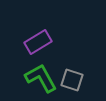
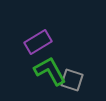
green L-shape: moved 9 px right, 7 px up
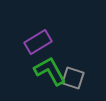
gray square: moved 1 px right, 2 px up
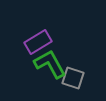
green L-shape: moved 7 px up
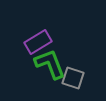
green L-shape: rotated 8 degrees clockwise
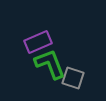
purple rectangle: rotated 8 degrees clockwise
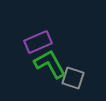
green L-shape: rotated 8 degrees counterclockwise
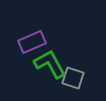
purple rectangle: moved 6 px left
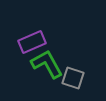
green L-shape: moved 3 px left
